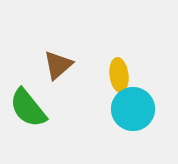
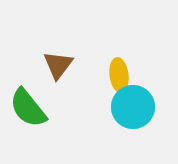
brown triangle: rotated 12 degrees counterclockwise
cyan circle: moved 2 px up
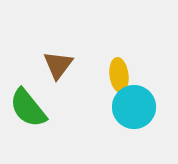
cyan circle: moved 1 px right
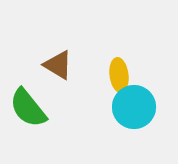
brown triangle: rotated 36 degrees counterclockwise
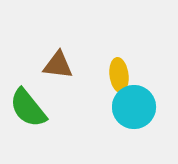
brown triangle: rotated 24 degrees counterclockwise
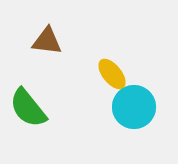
brown triangle: moved 11 px left, 24 px up
yellow ellipse: moved 7 px left, 1 px up; rotated 32 degrees counterclockwise
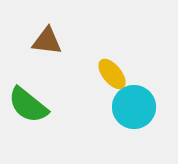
green semicircle: moved 3 px up; rotated 12 degrees counterclockwise
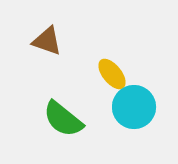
brown triangle: rotated 12 degrees clockwise
green semicircle: moved 35 px right, 14 px down
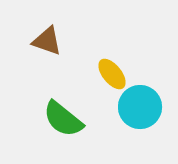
cyan circle: moved 6 px right
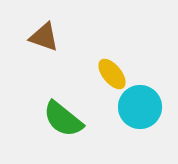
brown triangle: moved 3 px left, 4 px up
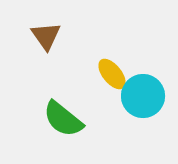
brown triangle: moved 2 px right, 1 px up; rotated 36 degrees clockwise
cyan circle: moved 3 px right, 11 px up
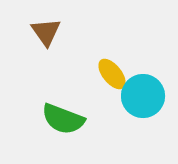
brown triangle: moved 4 px up
green semicircle: rotated 18 degrees counterclockwise
